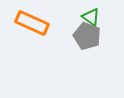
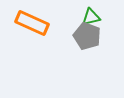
green triangle: rotated 48 degrees counterclockwise
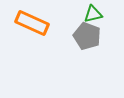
green triangle: moved 2 px right, 3 px up
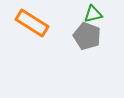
orange rectangle: rotated 8 degrees clockwise
